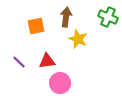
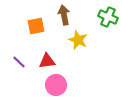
brown arrow: moved 2 px left, 2 px up; rotated 18 degrees counterclockwise
yellow star: moved 1 px down
pink circle: moved 4 px left, 2 px down
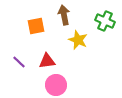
green cross: moved 3 px left, 4 px down
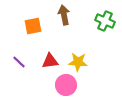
orange square: moved 3 px left
yellow star: moved 22 px down; rotated 18 degrees counterclockwise
red triangle: moved 3 px right
pink circle: moved 10 px right
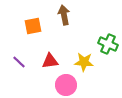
green cross: moved 3 px right, 23 px down
yellow star: moved 6 px right
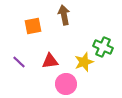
green cross: moved 5 px left, 3 px down
yellow star: rotated 24 degrees counterclockwise
pink circle: moved 1 px up
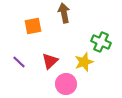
brown arrow: moved 2 px up
green cross: moved 2 px left, 5 px up
red triangle: rotated 36 degrees counterclockwise
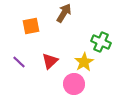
brown arrow: rotated 42 degrees clockwise
orange square: moved 2 px left
yellow star: rotated 12 degrees counterclockwise
pink circle: moved 8 px right
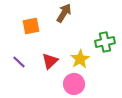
green cross: moved 4 px right; rotated 36 degrees counterclockwise
yellow star: moved 4 px left, 3 px up
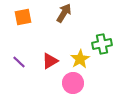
orange square: moved 8 px left, 9 px up
green cross: moved 3 px left, 2 px down
red triangle: rotated 12 degrees clockwise
pink circle: moved 1 px left, 1 px up
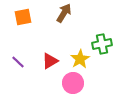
purple line: moved 1 px left
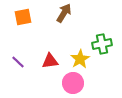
red triangle: rotated 24 degrees clockwise
